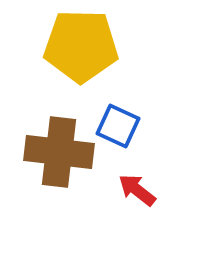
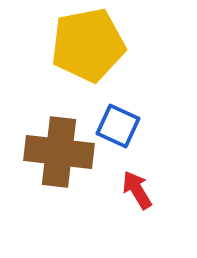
yellow pentagon: moved 7 px right, 1 px up; rotated 12 degrees counterclockwise
red arrow: rotated 21 degrees clockwise
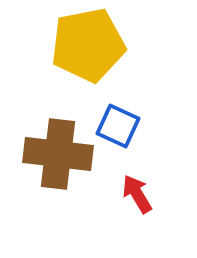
brown cross: moved 1 px left, 2 px down
red arrow: moved 4 px down
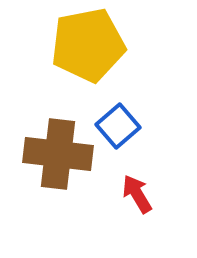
blue square: rotated 24 degrees clockwise
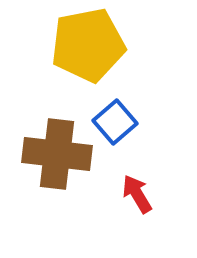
blue square: moved 3 px left, 4 px up
brown cross: moved 1 px left
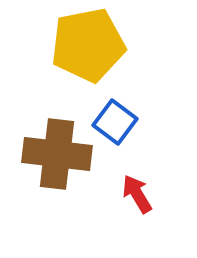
blue square: rotated 12 degrees counterclockwise
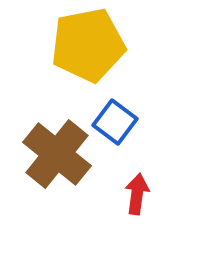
brown cross: rotated 32 degrees clockwise
red arrow: rotated 39 degrees clockwise
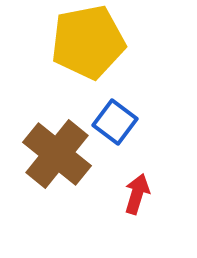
yellow pentagon: moved 3 px up
red arrow: rotated 9 degrees clockwise
